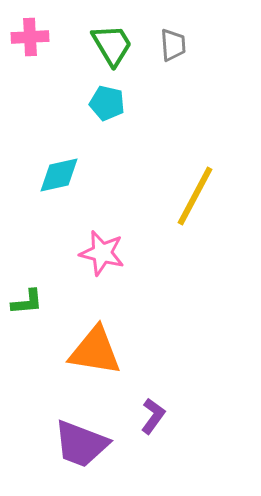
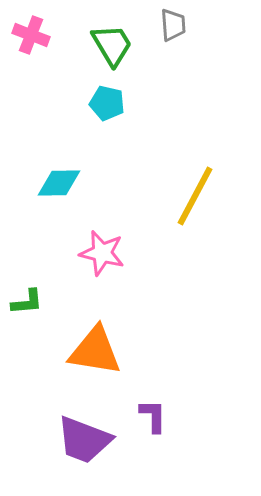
pink cross: moved 1 px right, 2 px up; rotated 24 degrees clockwise
gray trapezoid: moved 20 px up
cyan diamond: moved 8 px down; rotated 12 degrees clockwise
purple L-shape: rotated 36 degrees counterclockwise
purple trapezoid: moved 3 px right, 4 px up
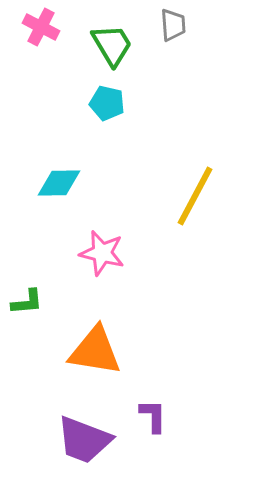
pink cross: moved 10 px right, 8 px up; rotated 6 degrees clockwise
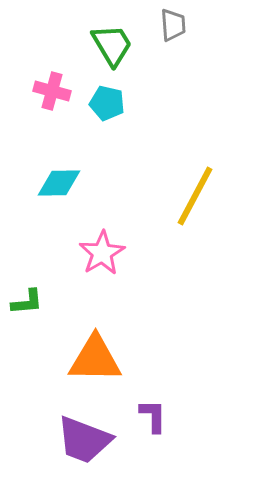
pink cross: moved 11 px right, 64 px down; rotated 12 degrees counterclockwise
pink star: rotated 27 degrees clockwise
orange triangle: moved 8 px down; rotated 8 degrees counterclockwise
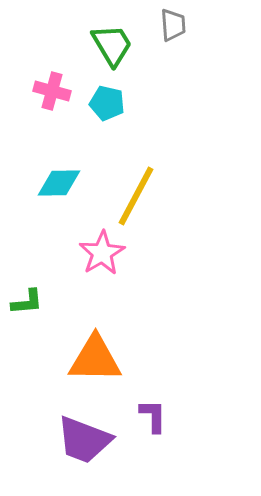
yellow line: moved 59 px left
